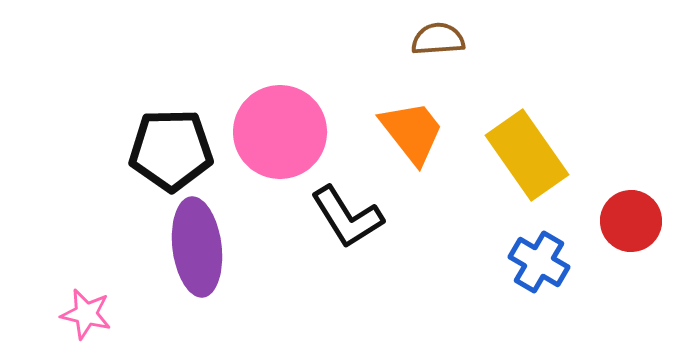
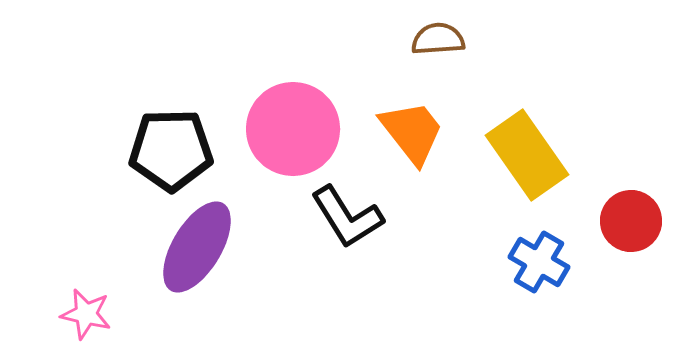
pink circle: moved 13 px right, 3 px up
purple ellipse: rotated 38 degrees clockwise
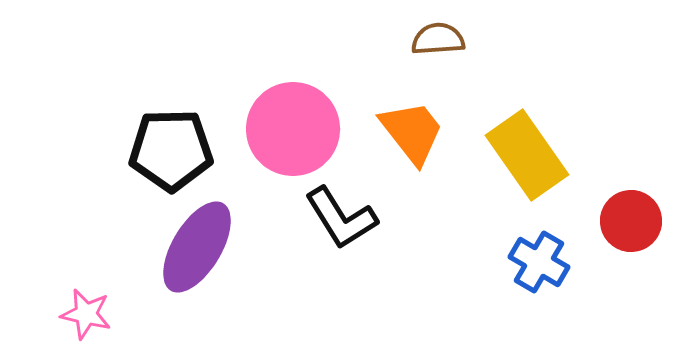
black L-shape: moved 6 px left, 1 px down
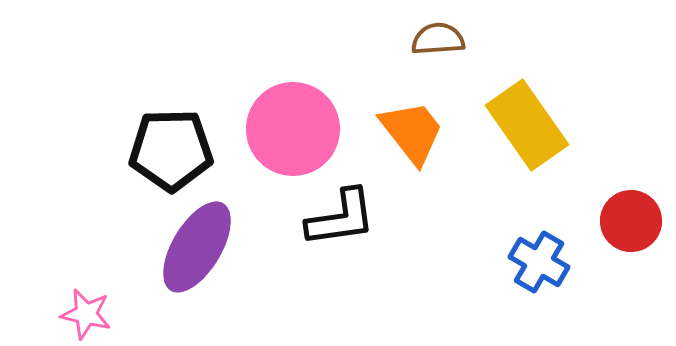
yellow rectangle: moved 30 px up
black L-shape: rotated 66 degrees counterclockwise
